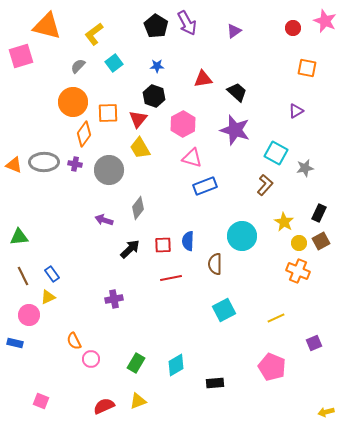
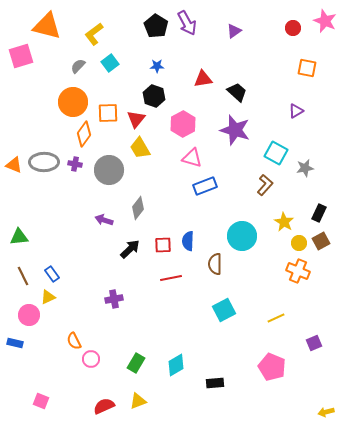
cyan square at (114, 63): moved 4 px left
red triangle at (138, 119): moved 2 px left
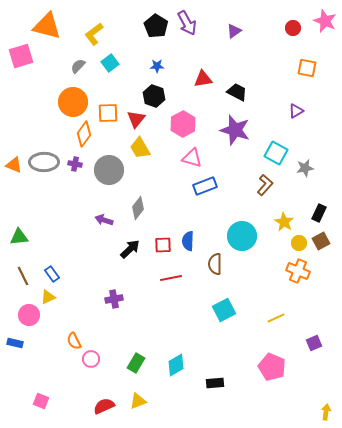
black trapezoid at (237, 92): rotated 15 degrees counterclockwise
yellow arrow at (326, 412): rotated 112 degrees clockwise
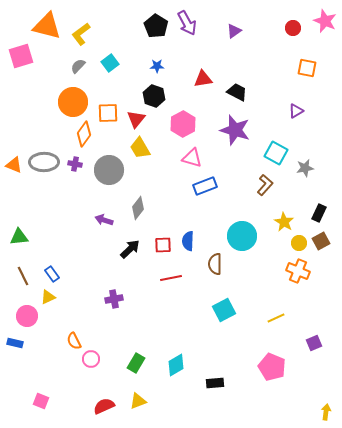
yellow L-shape at (94, 34): moved 13 px left
pink circle at (29, 315): moved 2 px left, 1 px down
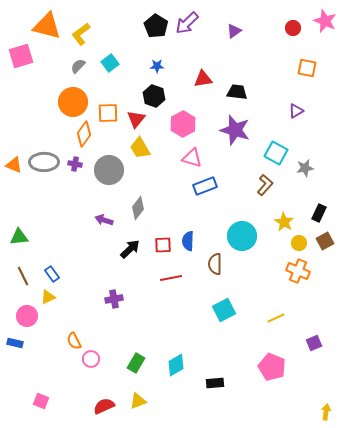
purple arrow at (187, 23): rotated 75 degrees clockwise
black trapezoid at (237, 92): rotated 20 degrees counterclockwise
brown square at (321, 241): moved 4 px right
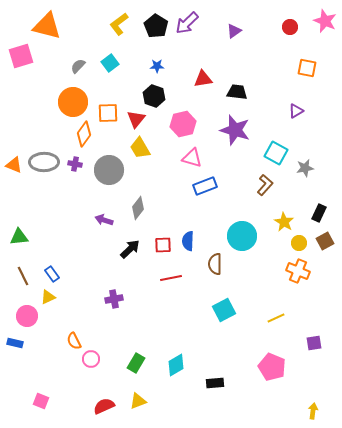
red circle at (293, 28): moved 3 px left, 1 px up
yellow L-shape at (81, 34): moved 38 px right, 10 px up
pink hexagon at (183, 124): rotated 15 degrees clockwise
purple square at (314, 343): rotated 14 degrees clockwise
yellow arrow at (326, 412): moved 13 px left, 1 px up
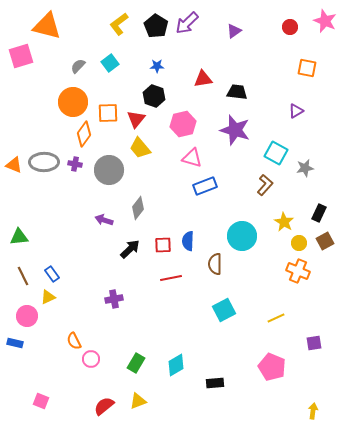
yellow trapezoid at (140, 148): rotated 10 degrees counterclockwise
red semicircle at (104, 406): rotated 15 degrees counterclockwise
